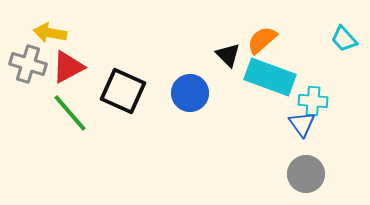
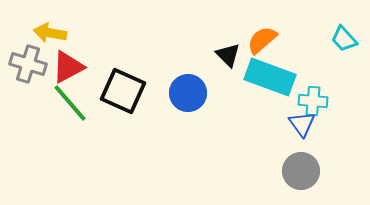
blue circle: moved 2 px left
green line: moved 10 px up
gray circle: moved 5 px left, 3 px up
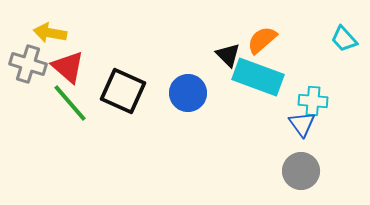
red triangle: rotated 51 degrees counterclockwise
cyan rectangle: moved 12 px left
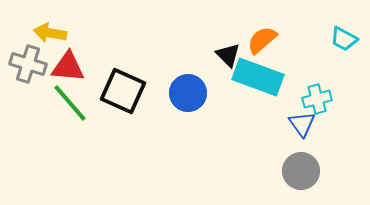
cyan trapezoid: rotated 20 degrees counterclockwise
red triangle: rotated 36 degrees counterclockwise
cyan cross: moved 4 px right, 2 px up; rotated 20 degrees counterclockwise
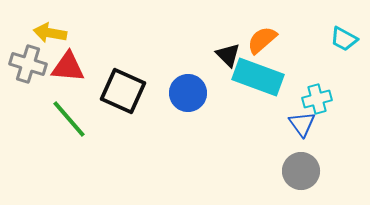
green line: moved 1 px left, 16 px down
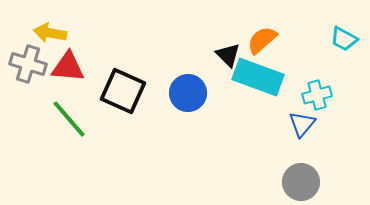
cyan cross: moved 4 px up
blue triangle: rotated 16 degrees clockwise
gray circle: moved 11 px down
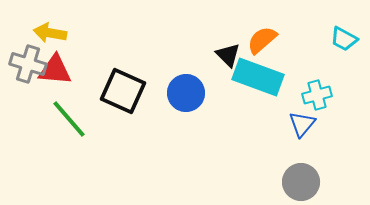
red triangle: moved 13 px left, 3 px down
blue circle: moved 2 px left
